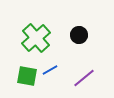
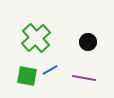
black circle: moved 9 px right, 7 px down
purple line: rotated 50 degrees clockwise
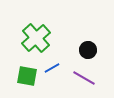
black circle: moved 8 px down
blue line: moved 2 px right, 2 px up
purple line: rotated 20 degrees clockwise
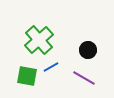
green cross: moved 3 px right, 2 px down
blue line: moved 1 px left, 1 px up
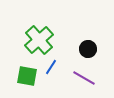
black circle: moved 1 px up
blue line: rotated 28 degrees counterclockwise
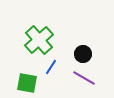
black circle: moved 5 px left, 5 px down
green square: moved 7 px down
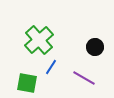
black circle: moved 12 px right, 7 px up
